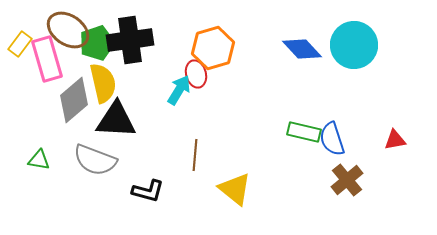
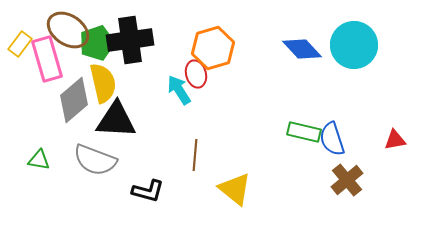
cyan arrow: rotated 64 degrees counterclockwise
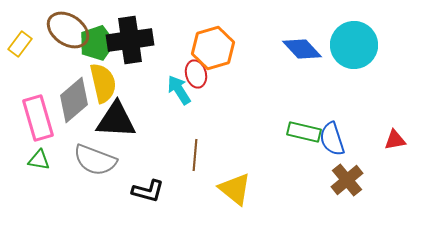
pink rectangle: moved 9 px left, 59 px down
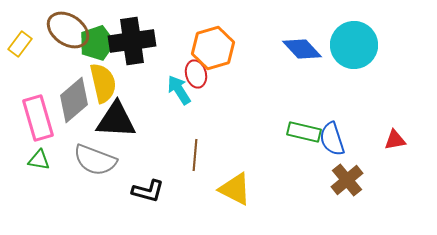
black cross: moved 2 px right, 1 px down
yellow triangle: rotated 12 degrees counterclockwise
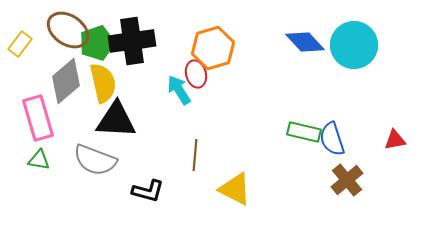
blue diamond: moved 3 px right, 7 px up
gray diamond: moved 8 px left, 19 px up
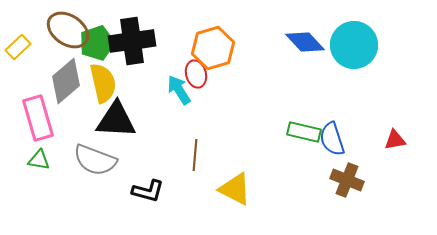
yellow rectangle: moved 2 px left, 3 px down; rotated 10 degrees clockwise
brown cross: rotated 28 degrees counterclockwise
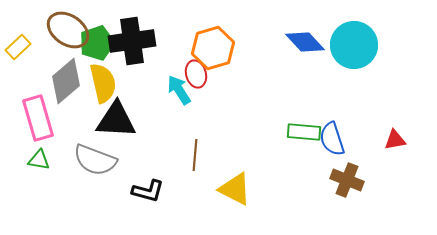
green rectangle: rotated 8 degrees counterclockwise
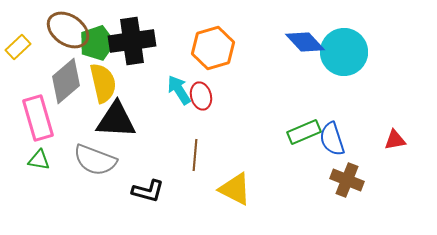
cyan circle: moved 10 px left, 7 px down
red ellipse: moved 5 px right, 22 px down
green rectangle: rotated 28 degrees counterclockwise
